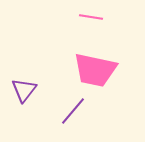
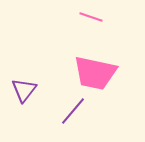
pink line: rotated 10 degrees clockwise
pink trapezoid: moved 3 px down
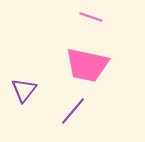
pink trapezoid: moved 8 px left, 8 px up
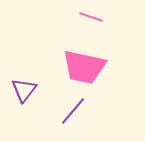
pink trapezoid: moved 3 px left, 2 px down
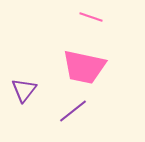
purple line: rotated 12 degrees clockwise
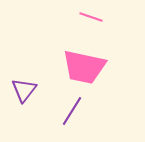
purple line: moved 1 px left; rotated 20 degrees counterclockwise
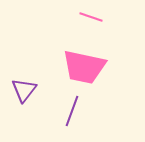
purple line: rotated 12 degrees counterclockwise
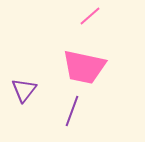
pink line: moved 1 px left, 1 px up; rotated 60 degrees counterclockwise
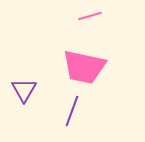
pink line: rotated 25 degrees clockwise
purple triangle: rotated 8 degrees counterclockwise
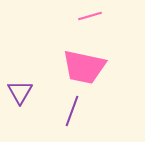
purple triangle: moved 4 px left, 2 px down
